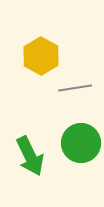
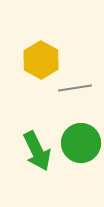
yellow hexagon: moved 4 px down
green arrow: moved 7 px right, 5 px up
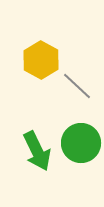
gray line: moved 2 px right, 2 px up; rotated 52 degrees clockwise
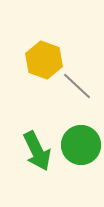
yellow hexagon: moved 3 px right; rotated 9 degrees counterclockwise
green circle: moved 2 px down
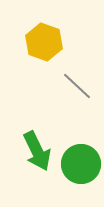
yellow hexagon: moved 18 px up
green circle: moved 19 px down
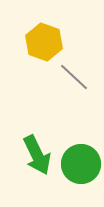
gray line: moved 3 px left, 9 px up
green arrow: moved 4 px down
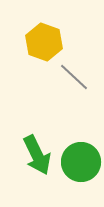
green circle: moved 2 px up
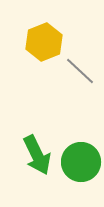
yellow hexagon: rotated 18 degrees clockwise
gray line: moved 6 px right, 6 px up
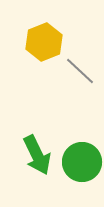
green circle: moved 1 px right
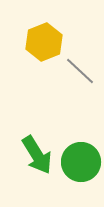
green arrow: rotated 6 degrees counterclockwise
green circle: moved 1 px left
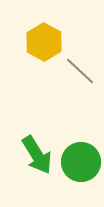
yellow hexagon: rotated 9 degrees counterclockwise
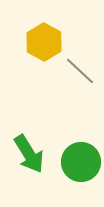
green arrow: moved 8 px left, 1 px up
